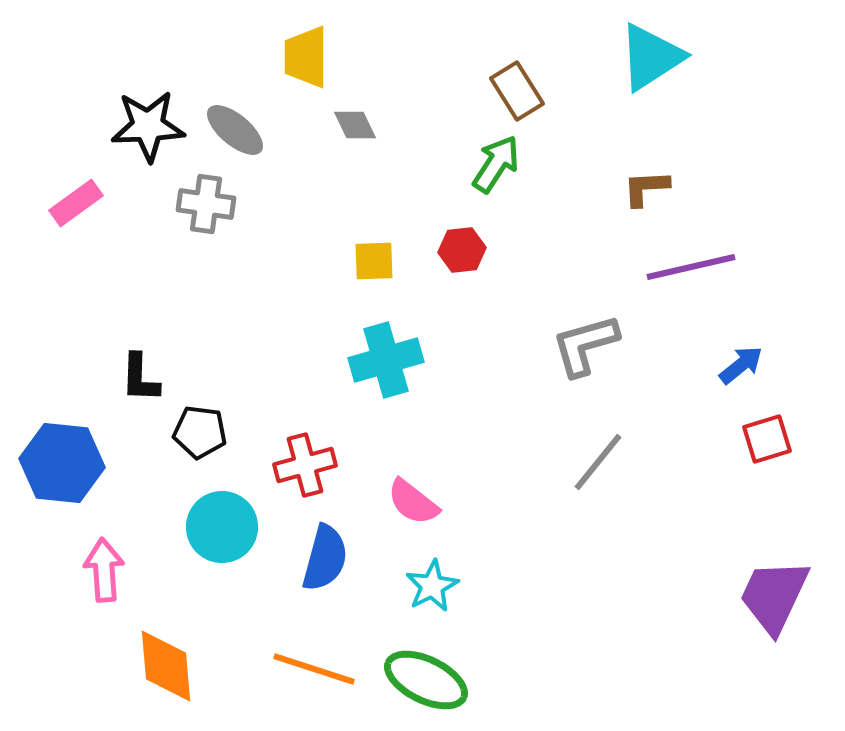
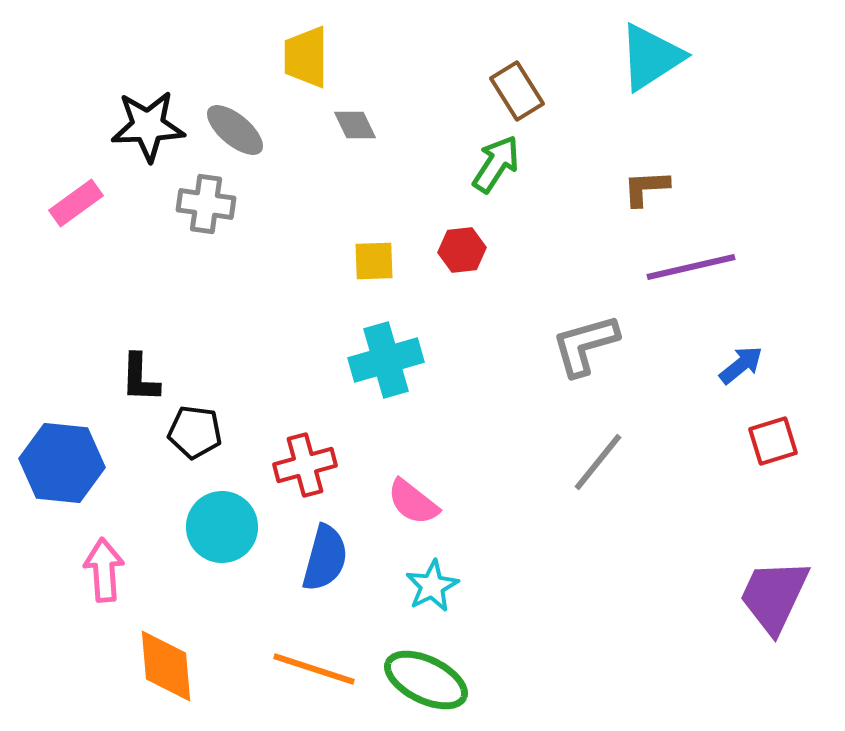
black pentagon: moved 5 px left
red square: moved 6 px right, 2 px down
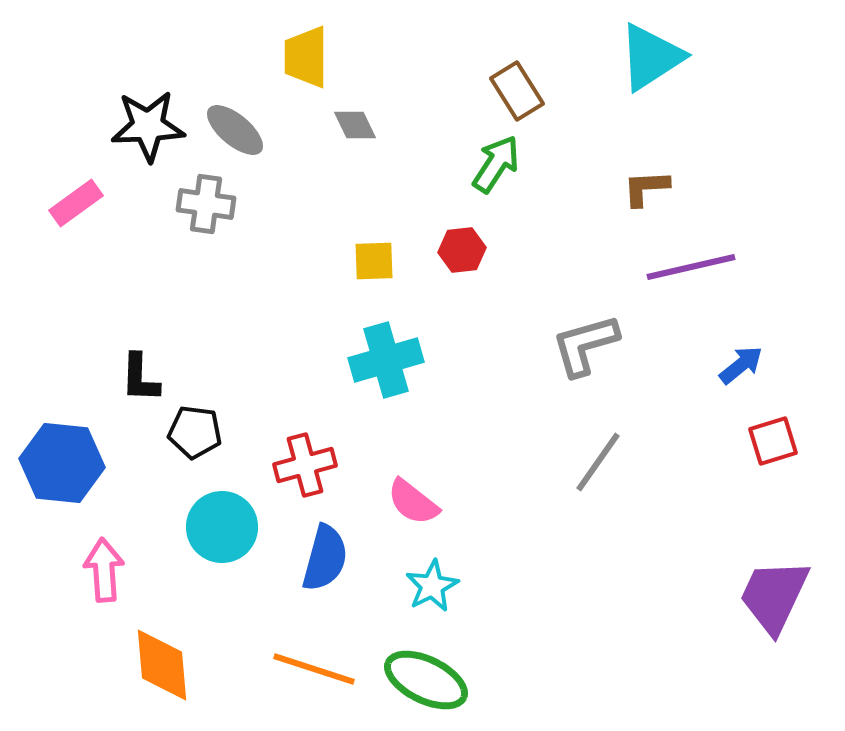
gray line: rotated 4 degrees counterclockwise
orange diamond: moved 4 px left, 1 px up
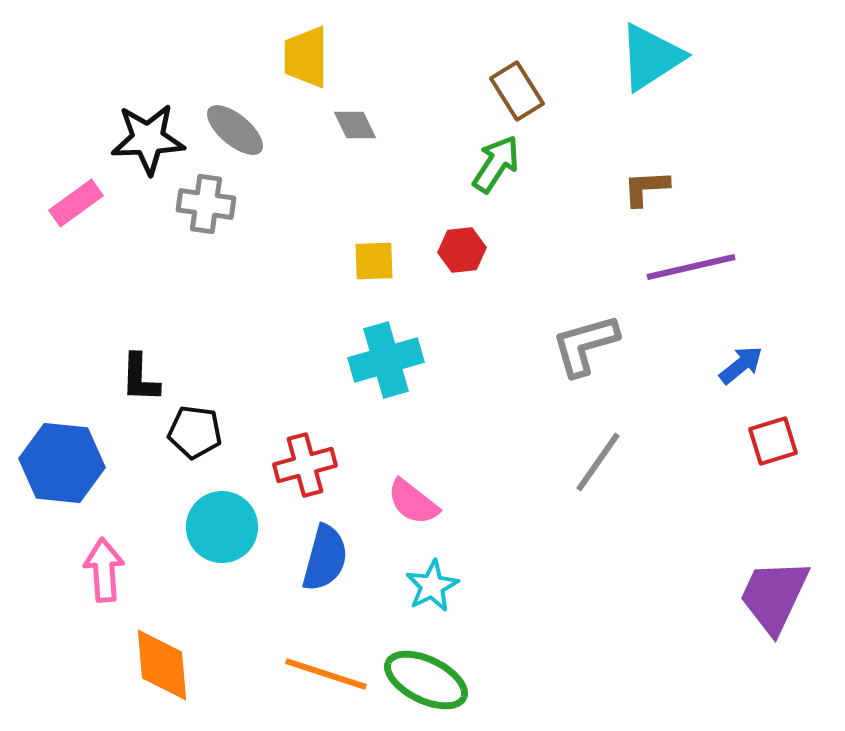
black star: moved 13 px down
orange line: moved 12 px right, 5 px down
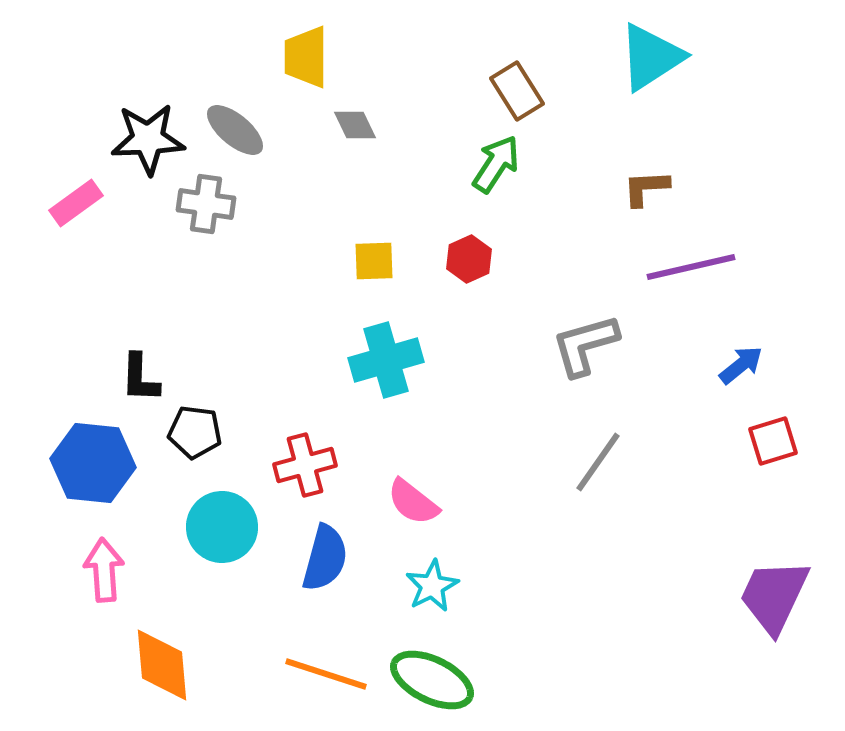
red hexagon: moved 7 px right, 9 px down; rotated 18 degrees counterclockwise
blue hexagon: moved 31 px right
green ellipse: moved 6 px right
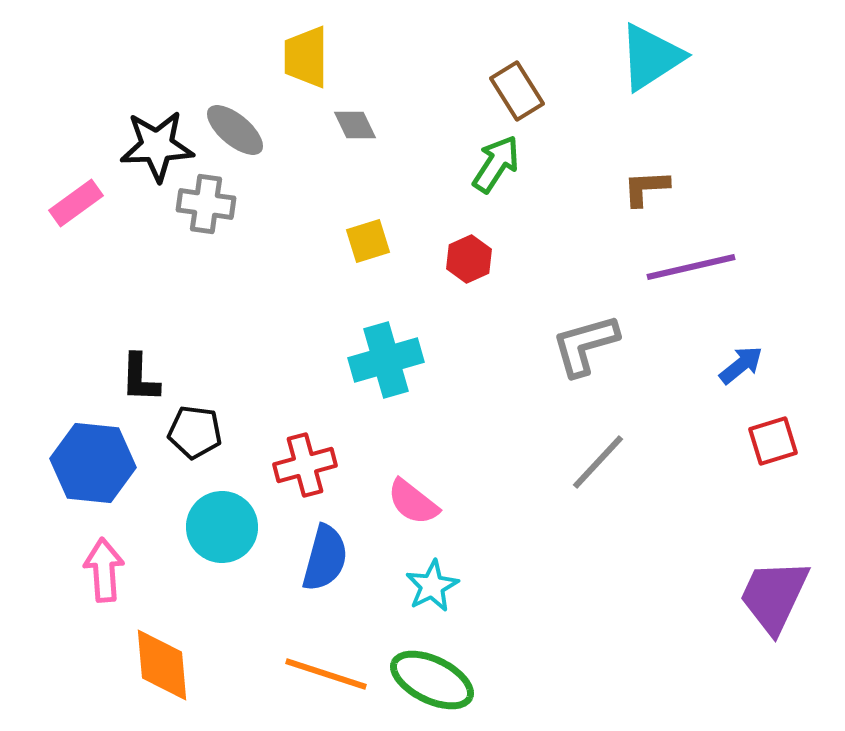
black star: moved 9 px right, 7 px down
yellow square: moved 6 px left, 20 px up; rotated 15 degrees counterclockwise
gray line: rotated 8 degrees clockwise
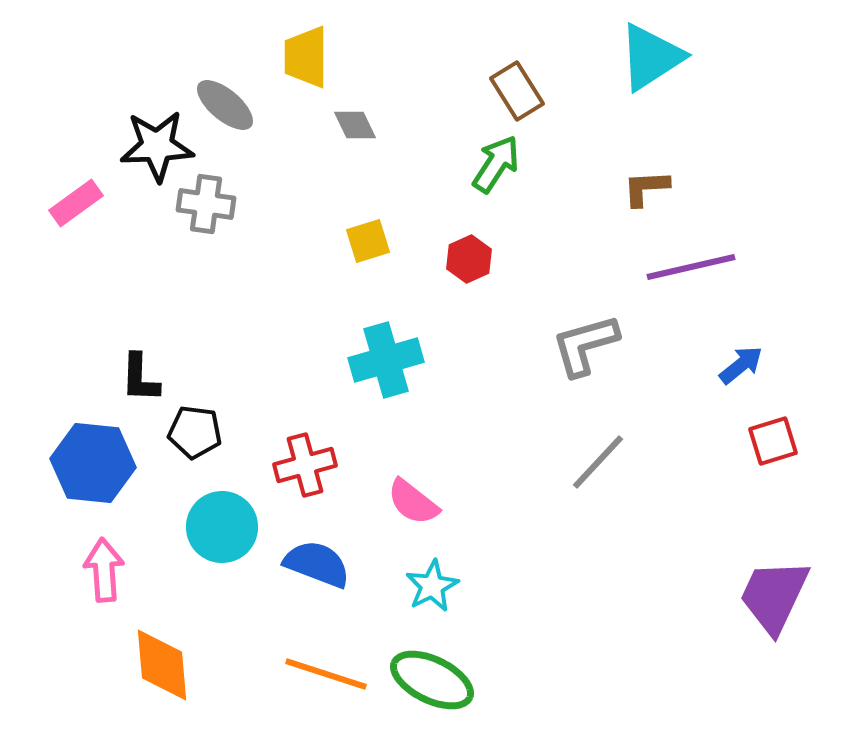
gray ellipse: moved 10 px left, 25 px up
blue semicircle: moved 8 px left, 6 px down; rotated 84 degrees counterclockwise
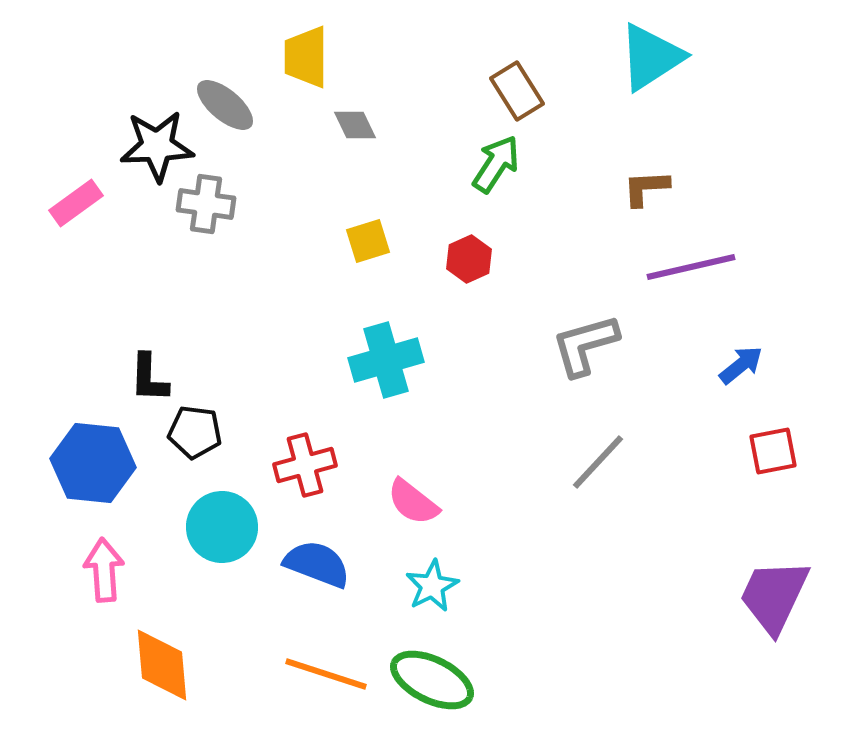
black L-shape: moved 9 px right
red square: moved 10 px down; rotated 6 degrees clockwise
